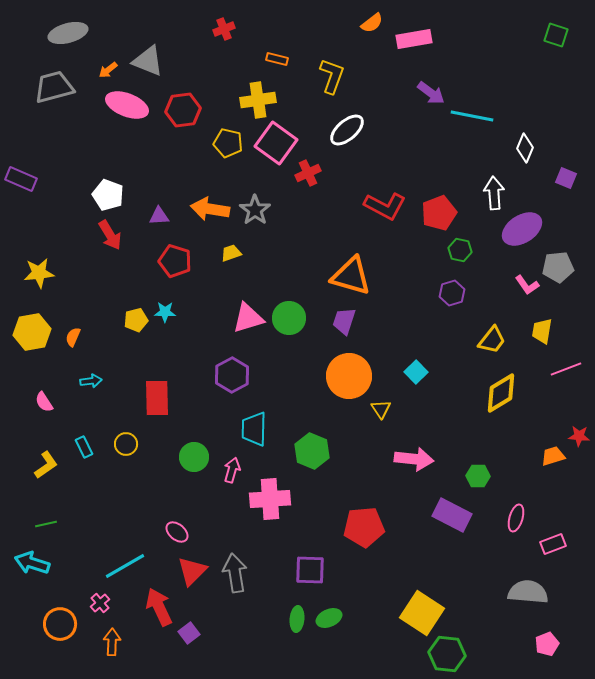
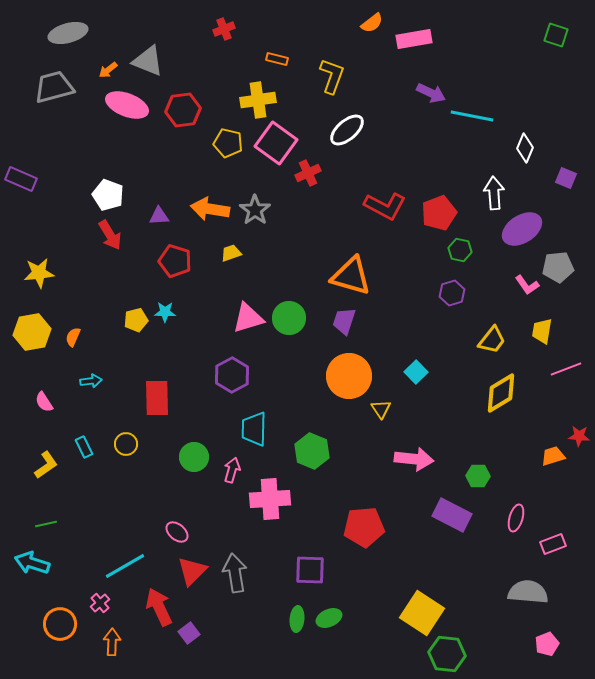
purple arrow at (431, 93): rotated 12 degrees counterclockwise
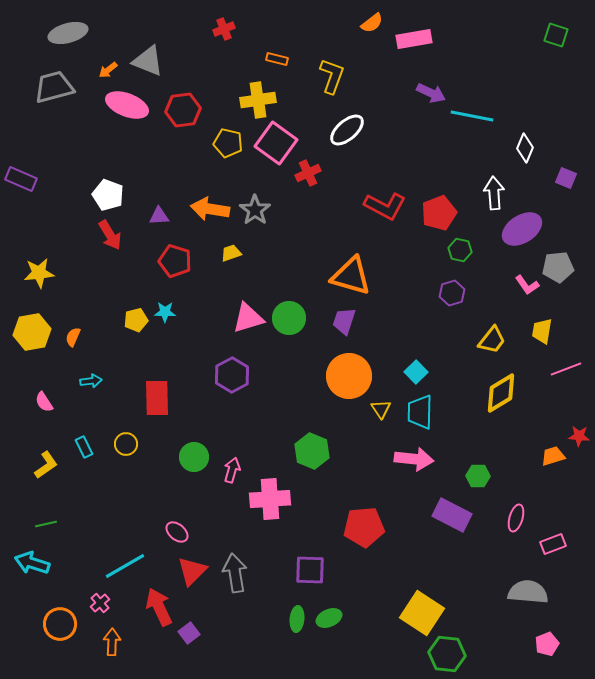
cyan trapezoid at (254, 429): moved 166 px right, 17 px up
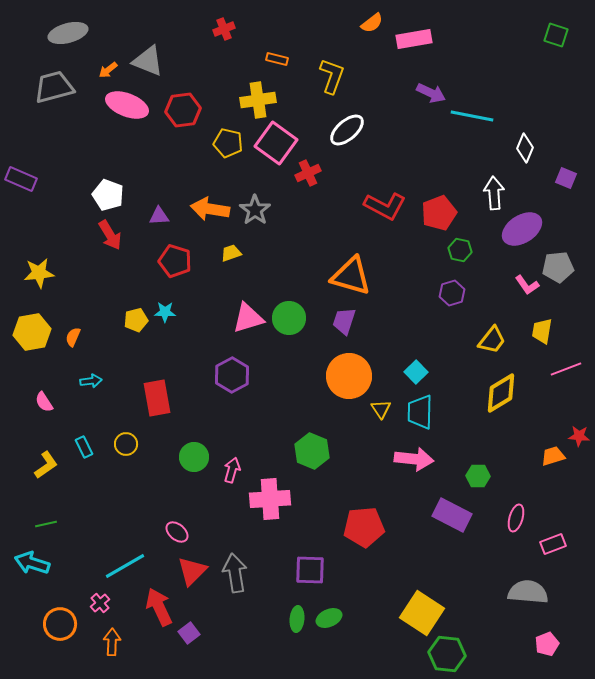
red rectangle at (157, 398): rotated 9 degrees counterclockwise
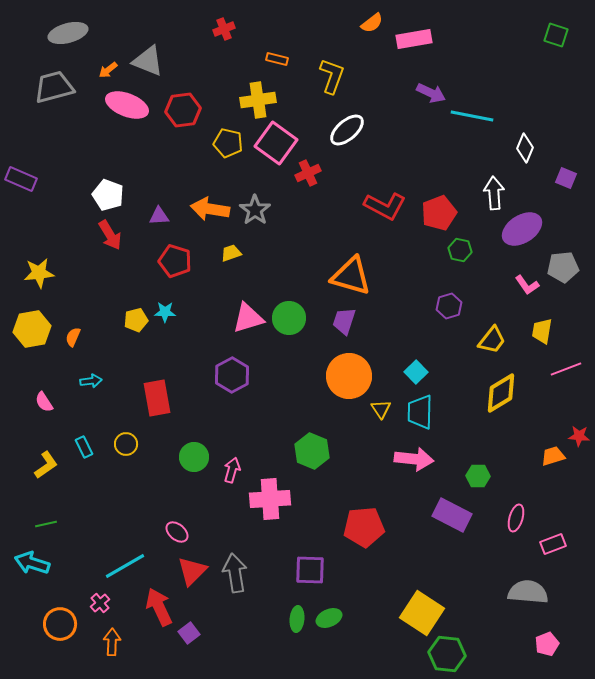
gray pentagon at (558, 267): moved 5 px right
purple hexagon at (452, 293): moved 3 px left, 13 px down
yellow hexagon at (32, 332): moved 3 px up
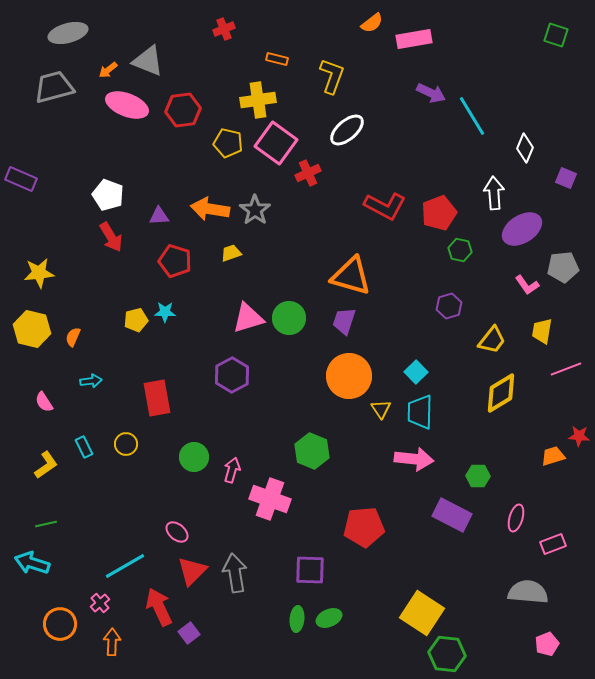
cyan line at (472, 116): rotated 48 degrees clockwise
red arrow at (110, 235): moved 1 px right, 2 px down
yellow hexagon at (32, 329): rotated 24 degrees clockwise
pink cross at (270, 499): rotated 24 degrees clockwise
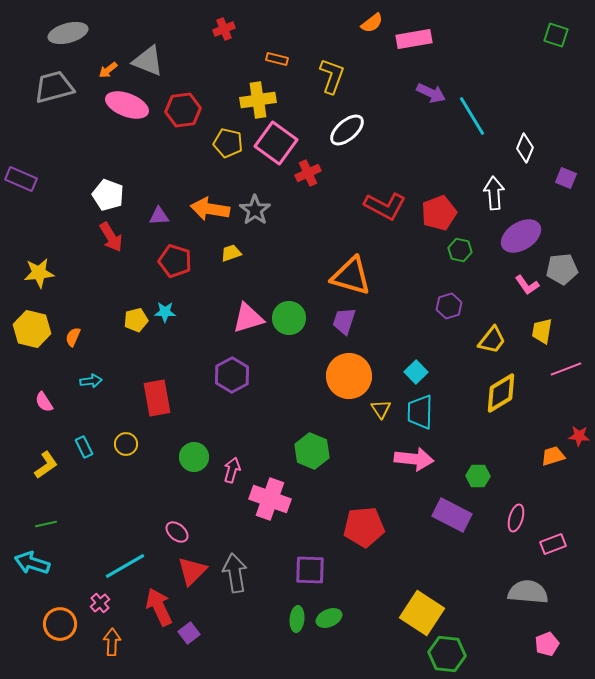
purple ellipse at (522, 229): moved 1 px left, 7 px down
gray pentagon at (563, 267): moved 1 px left, 2 px down
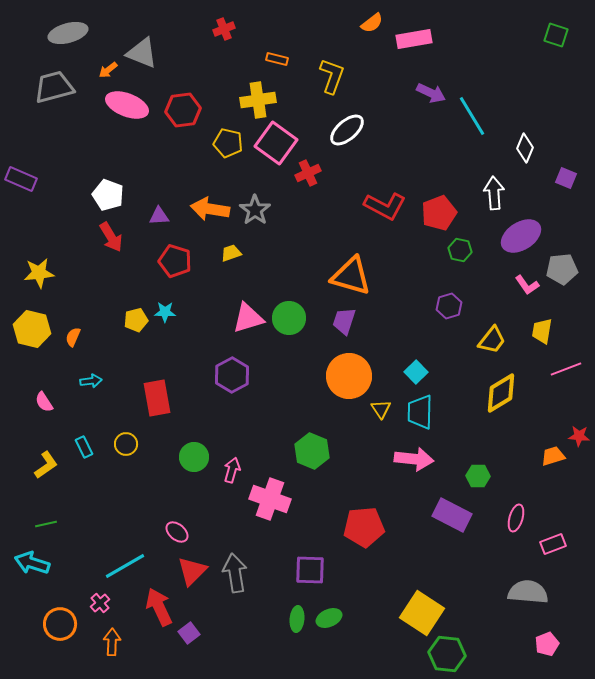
gray triangle at (148, 61): moved 6 px left, 8 px up
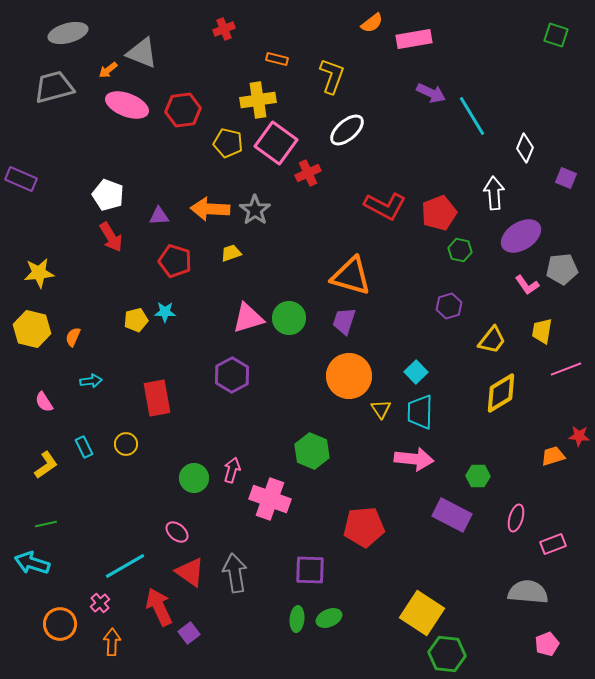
orange arrow at (210, 209): rotated 6 degrees counterclockwise
green circle at (194, 457): moved 21 px down
red triangle at (192, 571): moved 2 px left, 1 px down; rotated 40 degrees counterclockwise
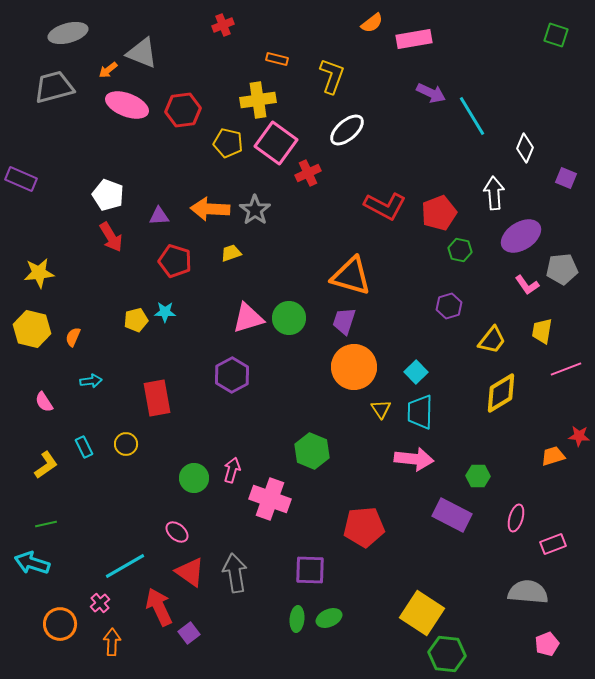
red cross at (224, 29): moved 1 px left, 4 px up
orange circle at (349, 376): moved 5 px right, 9 px up
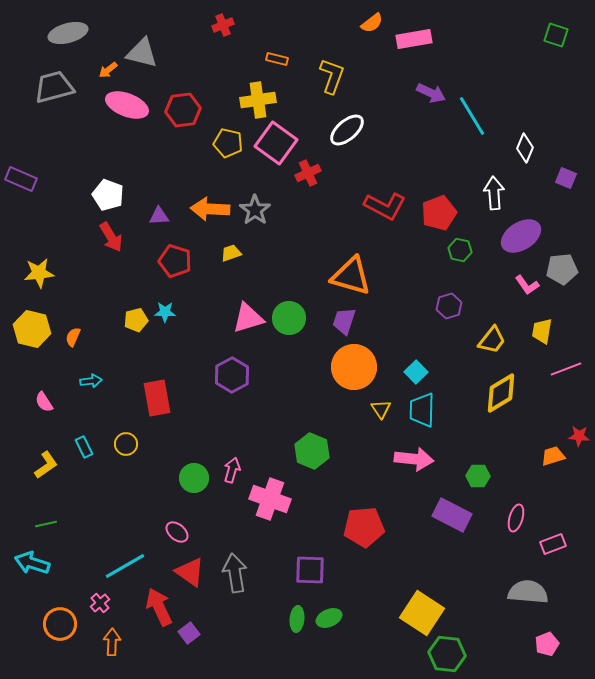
gray triangle at (142, 53): rotated 8 degrees counterclockwise
cyan trapezoid at (420, 412): moved 2 px right, 2 px up
